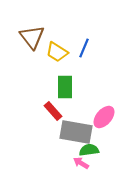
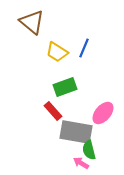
brown triangle: moved 15 px up; rotated 12 degrees counterclockwise
green rectangle: rotated 70 degrees clockwise
pink ellipse: moved 1 px left, 4 px up
green semicircle: rotated 96 degrees counterclockwise
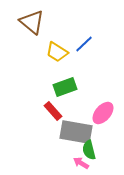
blue line: moved 4 px up; rotated 24 degrees clockwise
